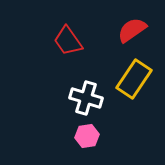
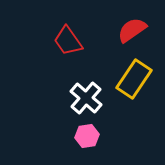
white cross: rotated 24 degrees clockwise
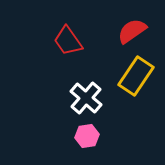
red semicircle: moved 1 px down
yellow rectangle: moved 2 px right, 3 px up
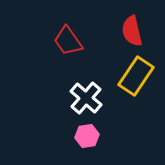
red semicircle: rotated 68 degrees counterclockwise
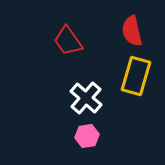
yellow rectangle: rotated 18 degrees counterclockwise
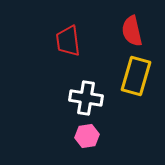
red trapezoid: rotated 28 degrees clockwise
white cross: rotated 32 degrees counterclockwise
